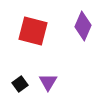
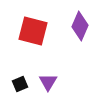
purple diamond: moved 3 px left
black square: rotated 14 degrees clockwise
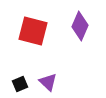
purple triangle: rotated 18 degrees counterclockwise
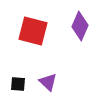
black square: moved 2 px left; rotated 28 degrees clockwise
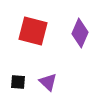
purple diamond: moved 7 px down
black square: moved 2 px up
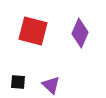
purple triangle: moved 3 px right, 3 px down
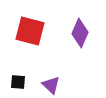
red square: moved 3 px left
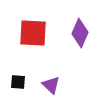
red square: moved 3 px right, 2 px down; rotated 12 degrees counterclockwise
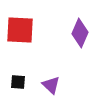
red square: moved 13 px left, 3 px up
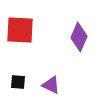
purple diamond: moved 1 px left, 4 px down
purple triangle: rotated 18 degrees counterclockwise
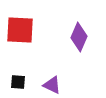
purple triangle: moved 1 px right
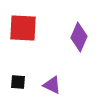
red square: moved 3 px right, 2 px up
